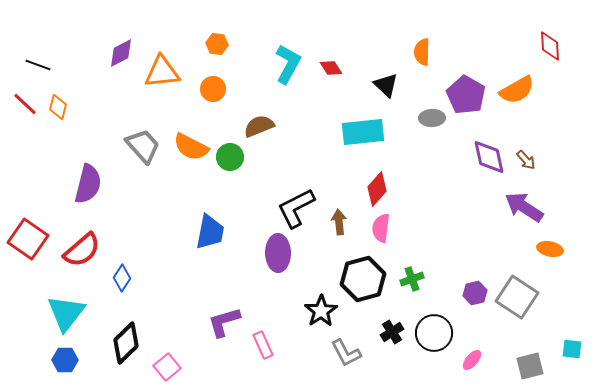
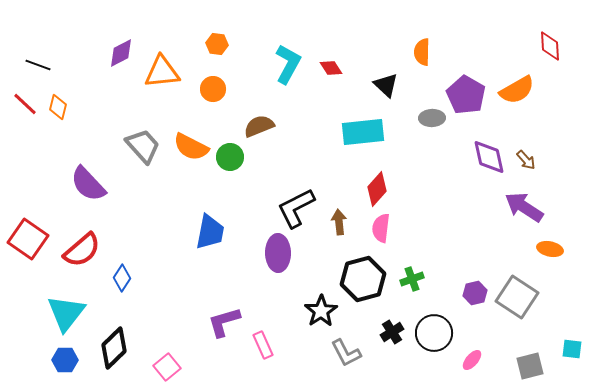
purple semicircle at (88, 184): rotated 123 degrees clockwise
black diamond at (126, 343): moved 12 px left, 5 px down
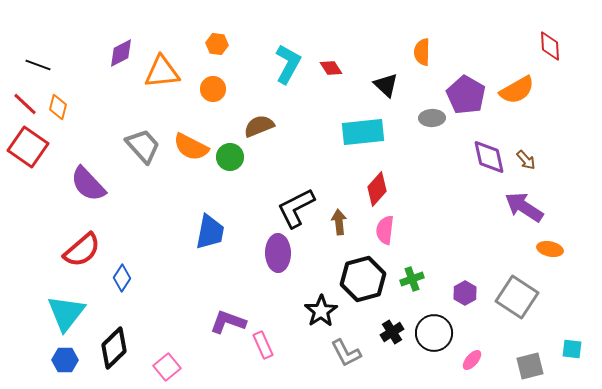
pink semicircle at (381, 228): moved 4 px right, 2 px down
red square at (28, 239): moved 92 px up
purple hexagon at (475, 293): moved 10 px left; rotated 15 degrees counterclockwise
purple L-shape at (224, 322): moved 4 px right; rotated 36 degrees clockwise
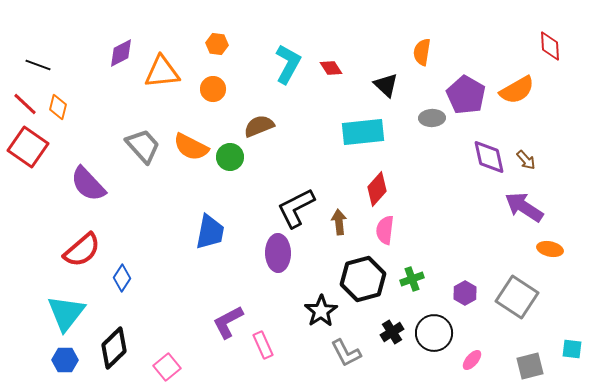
orange semicircle at (422, 52): rotated 8 degrees clockwise
purple L-shape at (228, 322): rotated 48 degrees counterclockwise
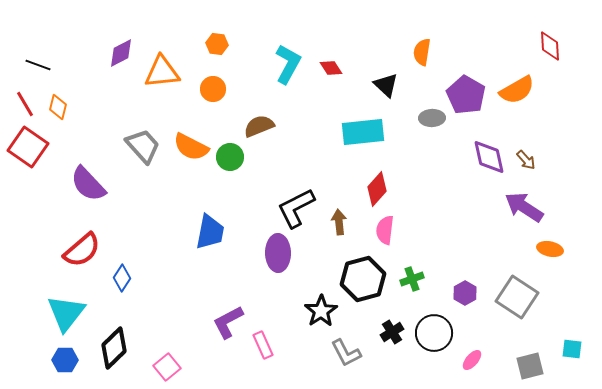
red line at (25, 104): rotated 16 degrees clockwise
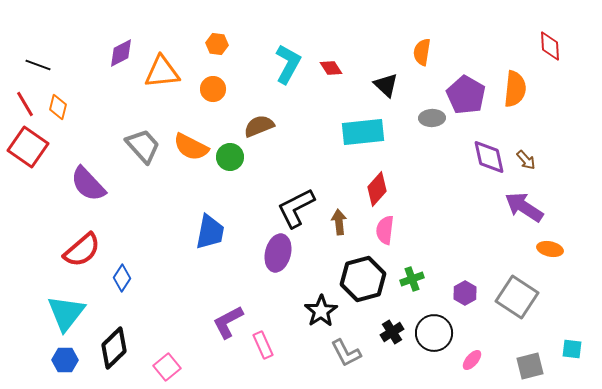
orange semicircle at (517, 90): moved 2 px left, 1 px up; rotated 54 degrees counterclockwise
purple ellipse at (278, 253): rotated 15 degrees clockwise
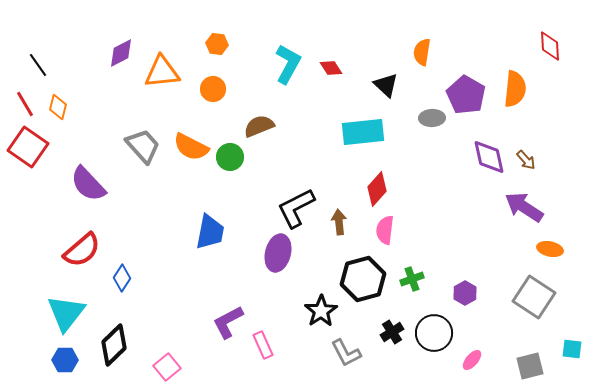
black line at (38, 65): rotated 35 degrees clockwise
gray square at (517, 297): moved 17 px right
black diamond at (114, 348): moved 3 px up
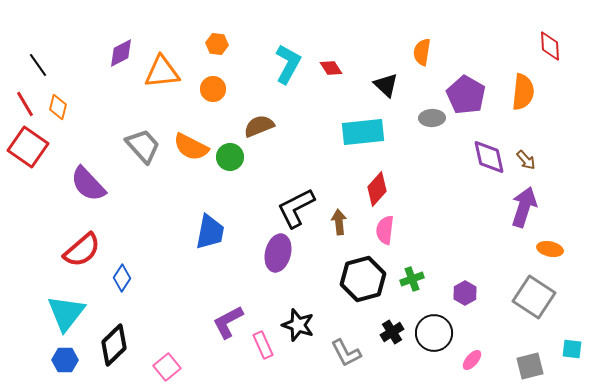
orange semicircle at (515, 89): moved 8 px right, 3 px down
purple arrow at (524, 207): rotated 75 degrees clockwise
black star at (321, 311): moved 23 px left, 14 px down; rotated 20 degrees counterclockwise
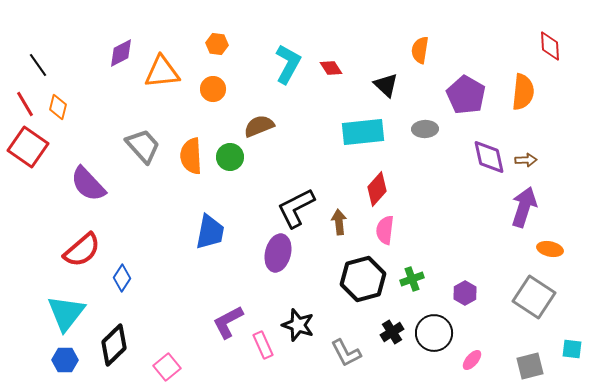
orange semicircle at (422, 52): moved 2 px left, 2 px up
gray ellipse at (432, 118): moved 7 px left, 11 px down
orange semicircle at (191, 147): moved 9 px down; rotated 60 degrees clockwise
brown arrow at (526, 160): rotated 50 degrees counterclockwise
